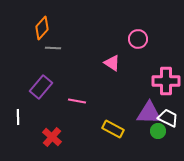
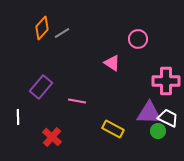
gray line: moved 9 px right, 15 px up; rotated 35 degrees counterclockwise
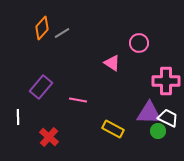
pink circle: moved 1 px right, 4 px down
pink line: moved 1 px right, 1 px up
red cross: moved 3 px left
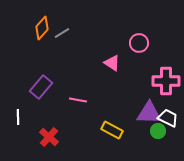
yellow rectangle: moved 1 px left, 1 px down
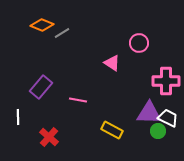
orange diamond: moved 3 px up; rotated 70 degrees clockwise
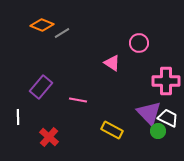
purple triangle: rotated 44 degrees clockwise
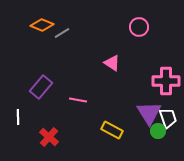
pink circle: moved 16 px up
purple triangle: rotated 12 degrees clockwise
white trapezoid: rotated 45 degrees clockwise
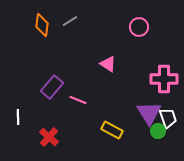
orange diamond: rotated 75 degrees clockwise
gray line: moved 8 px right, 12 px up
pink triangle: moved 4 px left, 1 px down
pink cross: moved 2 px left, 2 px up
purple rectangle: moved 11 px right
pink line: rotated 12 degrees clockwise
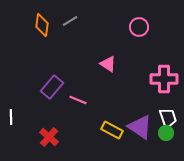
purple triangle: moved 9 px left, 14 px down; rotated 24 degrees counterclockwise
white line: moved 7 px left
green circle: moved 8 px right, 2 px down
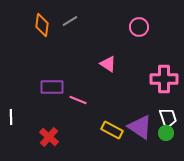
purple rectangle: rotated 50 degrees clockwise
